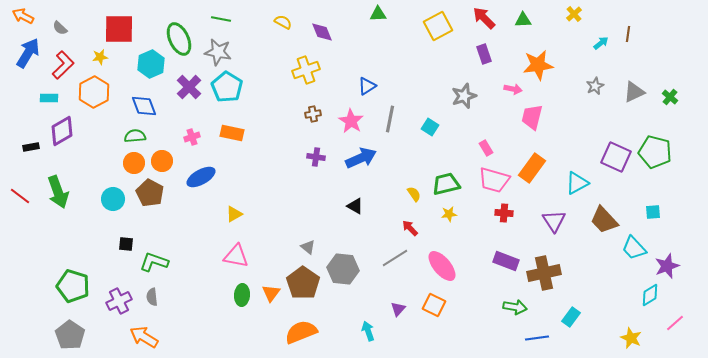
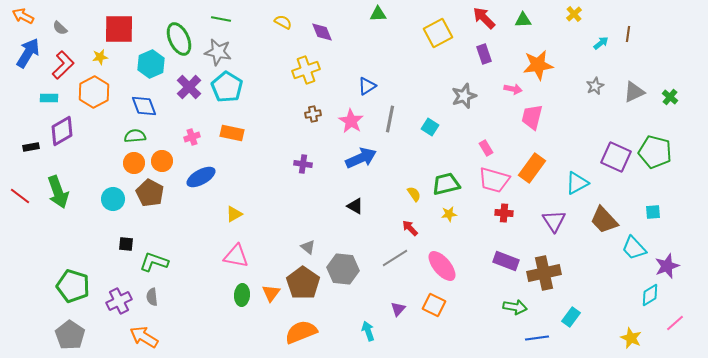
yellow square at (438, 26): moved 7 px down
purple cross at (316, 157): moved 13 px left, 7 px down
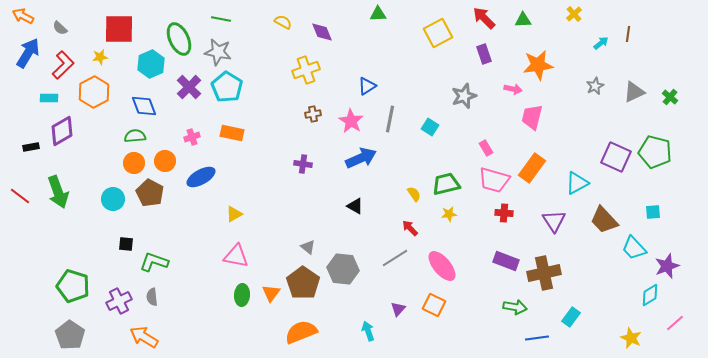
orange circle at (162, 161): moved 3 px right
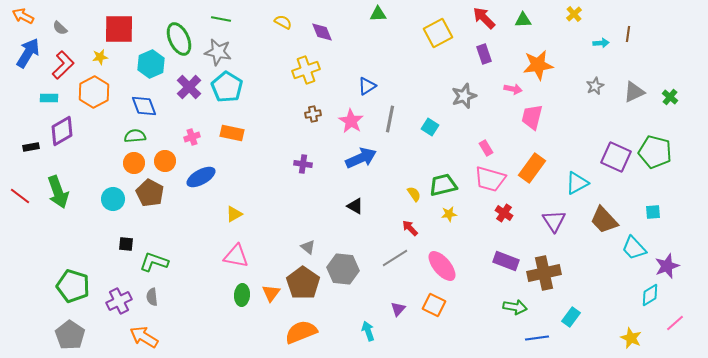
cyan arrow at (601, 43): rotated 35 degrees clockwise
pink trapezoid at (494, 180): moved 4 px left, 1 px up
green trapezoid at (446, 184): moved 3 px left, 1 px down
red cross at (504, 213): rotated 30 degrees clockwise
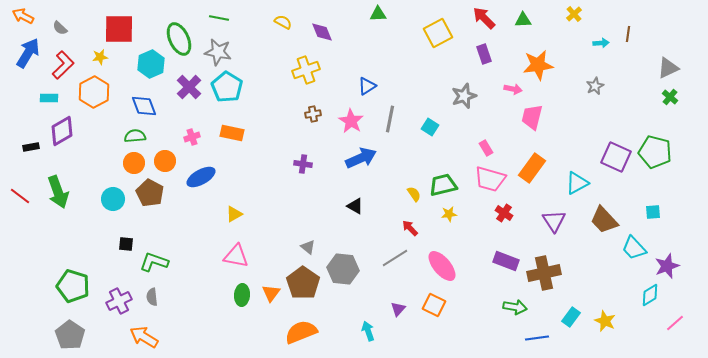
green line at (221, 19): moved 2 px left, 1 px up
gray triangle at (634, 92): moved 34 px right, 24 px up
yellow star at (631, 338): moved 26 px left, 17 px up
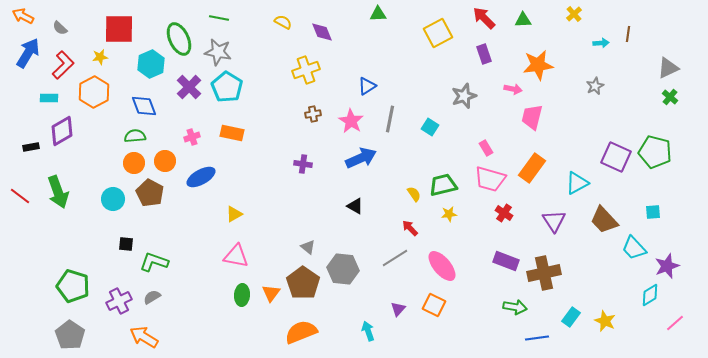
gray semicircle at (152, 297): rotated 66 degrees clockwise
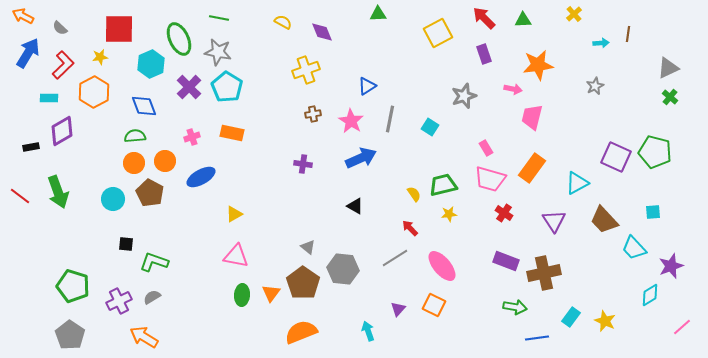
purple star at (667, 266): moved 4 px right
pink line at (675, 323): moved 7 px right, 4 px down
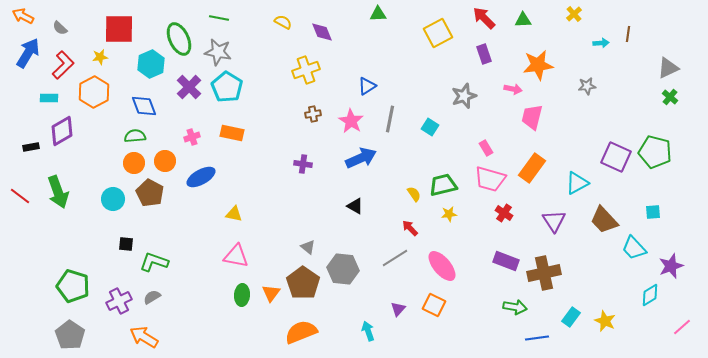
gray star at (595, 86): moved 8 px left; rotated 18 degrees clockwise
yellow triangle at (234, 214): rotated 42 degrees clockwise
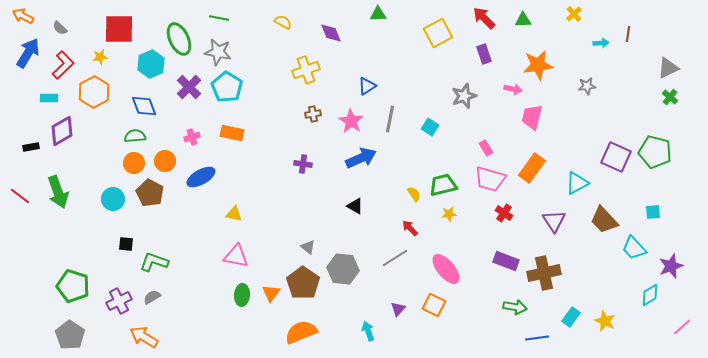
purple diamond at (322, 32): moved 9 px right, 1 px down
pink ellipse at (442, 266): moved 4 px right, 3 px down
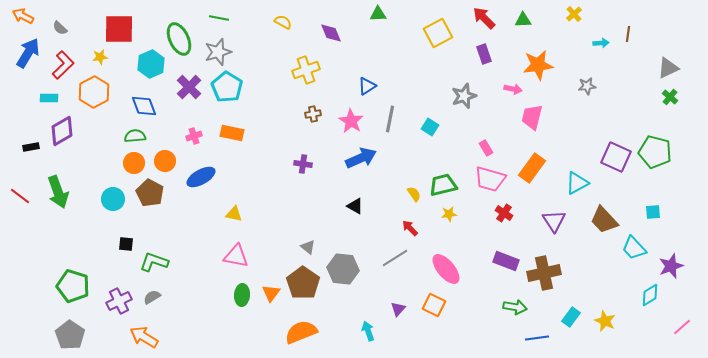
gray star at (218, 52): rotated 28 degrees counterclockwise
pink cross at (192, 137): moved 2 px right, 1 px up
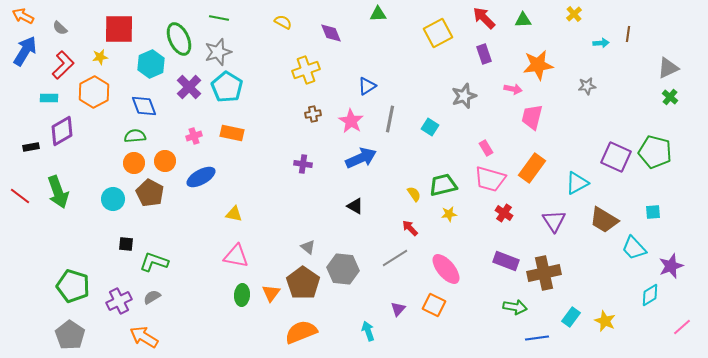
blue arrow at (28, 53): moved 3 px left, 2 px up
brown trapezoid at (604, 220): rotated 16 degrees counterclockwise
